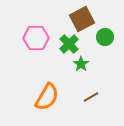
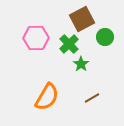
brown line: moved 1 px right, 1 px down
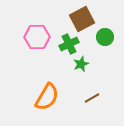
pink hexagon: moved 1 px right, 1 px up
green cross: rotated 18 degrees clockwise
green star: rotated 14 degrees clockwise
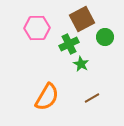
pink hexagon: moved 9 px up
green star: rotated 21 degrees counterclockwise
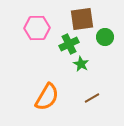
brown square: rotated 20 degrees clockwise
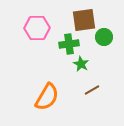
brown square: moved 2 px right, 1 px down
green circle: moved 1 px left
green cross: rotated 18 degrees clockwise
brown line: moved 8 px up
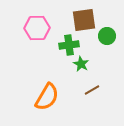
green circle: moved 3 px right, 1 px up
green cross: moved 1 px down
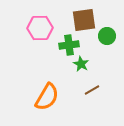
pink hexagon: moved 3 px right
